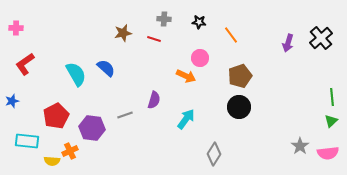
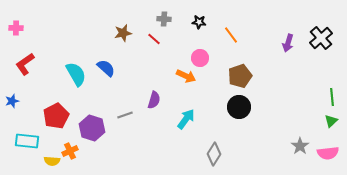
red line: rotated 24 degrees clockwise
purple hexagon: rotated 10 degrees clockwise
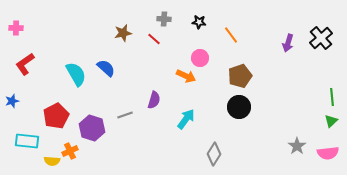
gray star: moved 3 px left
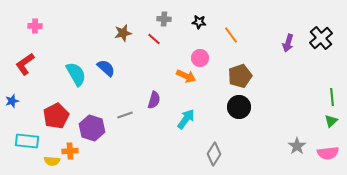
pink cross: moved 19 px right, 2 px up
orange cross: rotated 21 degrees clockwise
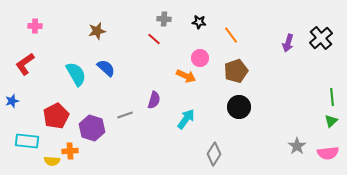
brown star: moved 26 px left, 2 px up
brown pentagon: moved 4 px left, 5 px up
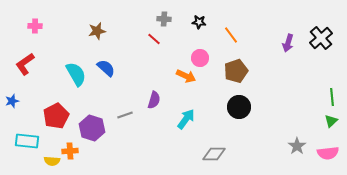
gray diamond: rotated 60 degrees clockwise
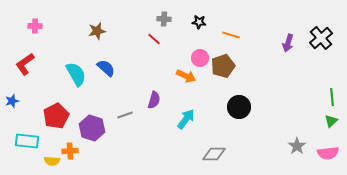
orange line: rotated 36 degrees counterclockwise
brown pentagon: moved 13 px left, 5 px up
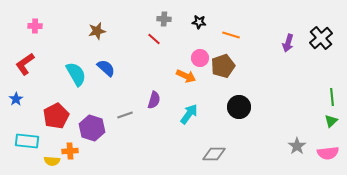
blue star: moved 4 px right, 2 px up; rotated 16 degrees counterclockwise
cyan arrow: moved 3 px right, 5 px up
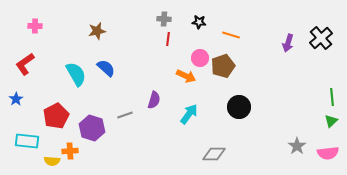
red line: moved 14 px right; rotated 56 degrees clockwise
